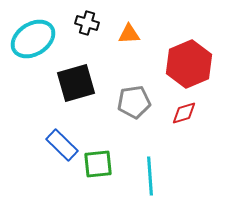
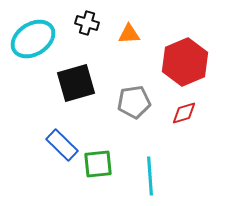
red hexagon: moved 4 px left, 2 px up
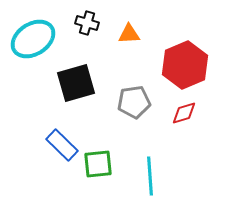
red hexagon: moved 3 px down
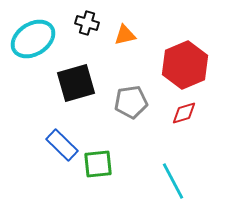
orange triangle: moved 4 px left, 1 px down; rotated 10 degrees counterclockwise
gray pentagon: moved 3 px left
cyan line: moved 23 px right, 5 px down; rotated 24 degrees counterclockwise
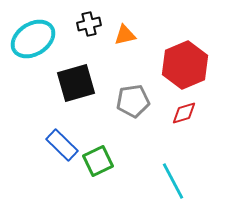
black cross: moved 2 px right, 1 px down; rotated 30 degrees counterclockwise
gray pentagon: moved 2 px right, 1 px up
green square: moved 3 px up; rotated 20 degrees counterclockwise
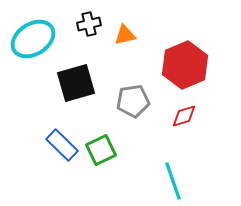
red diamond: moved 3 px down
green square: moved 3 px right, 11 px up
cyan line: rotated 9 degrees clockwise
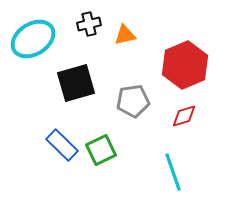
cyan line: moved 9 px up
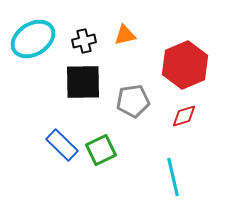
black cross: moved 5 px left, 17 px down
black square: moved 7 px right, 1 px up; rotated 15 degrees clockwise
cyan line: moved 5 px down; rotated 6 degrees clockwise
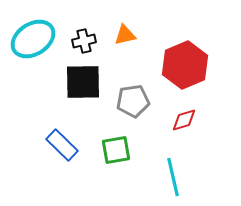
red diamond: moved 4 px down
green square: moved 15 px right; rotated 16 degrees clockwise
